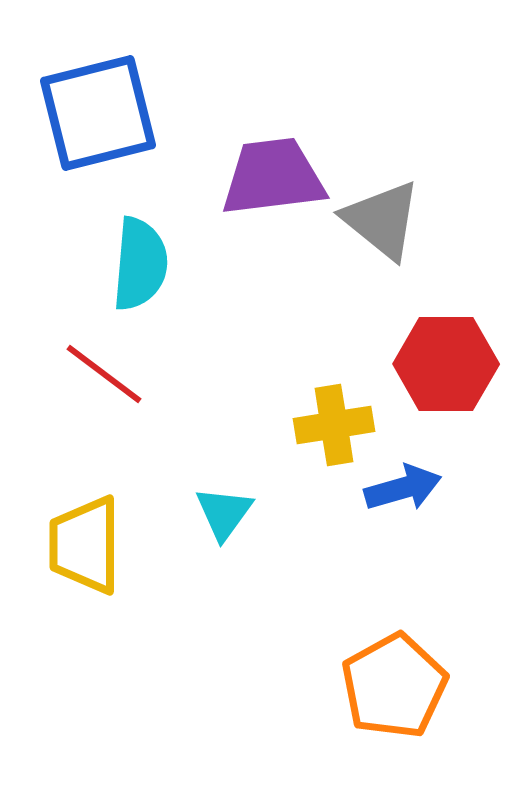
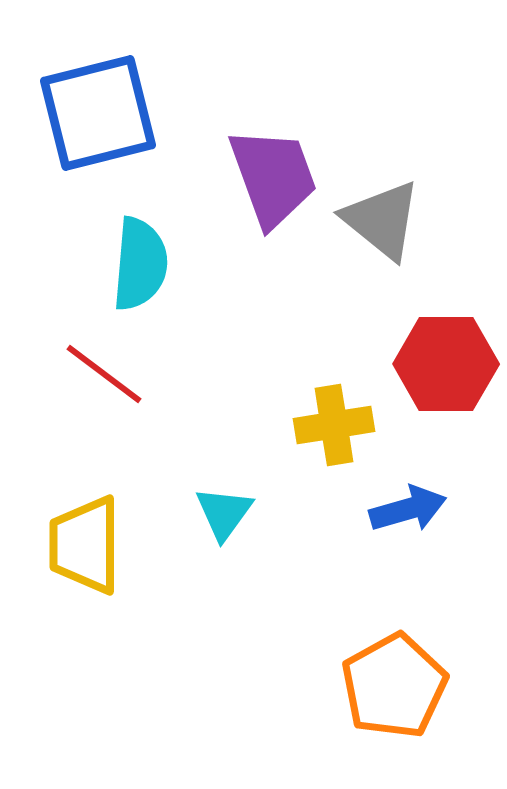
purple trapezoid: rotated 77 degrees clockwise
blue arrow: moved 5 px right, 21 px down
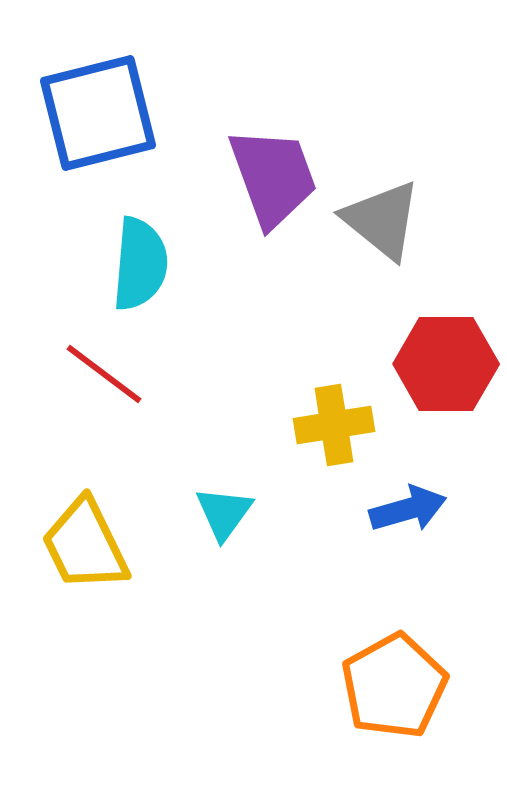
yellow trapezoid: rotated 26 degrees counterclockwise
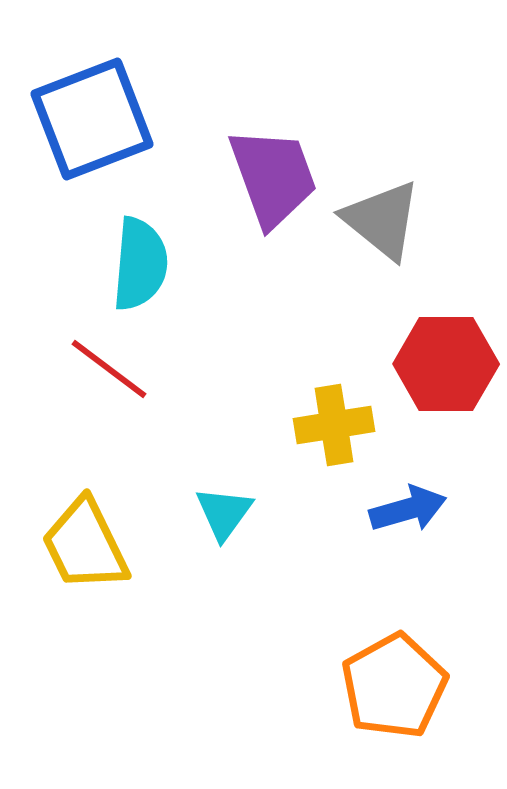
blue square: moved 6 px left, 6 px down; rotated 7 degrees counterclockwise
red line: moved 5 px right, 5 px up
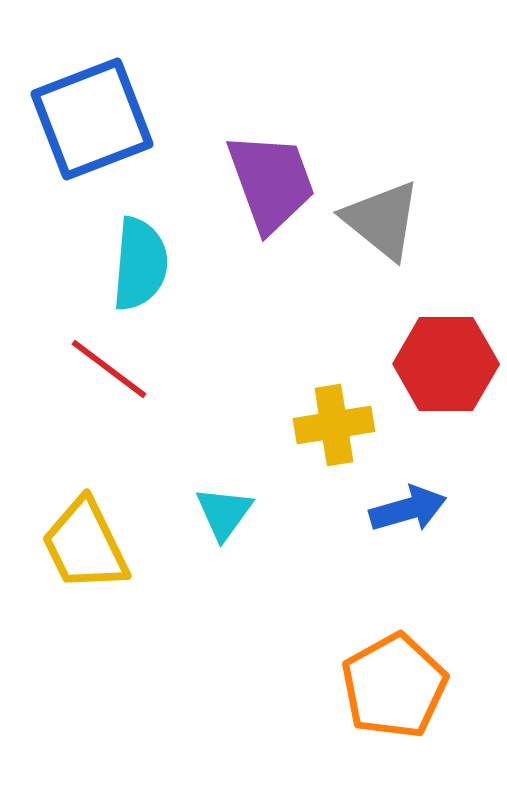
purple trapezoid: moved 2 px left, 5 px down
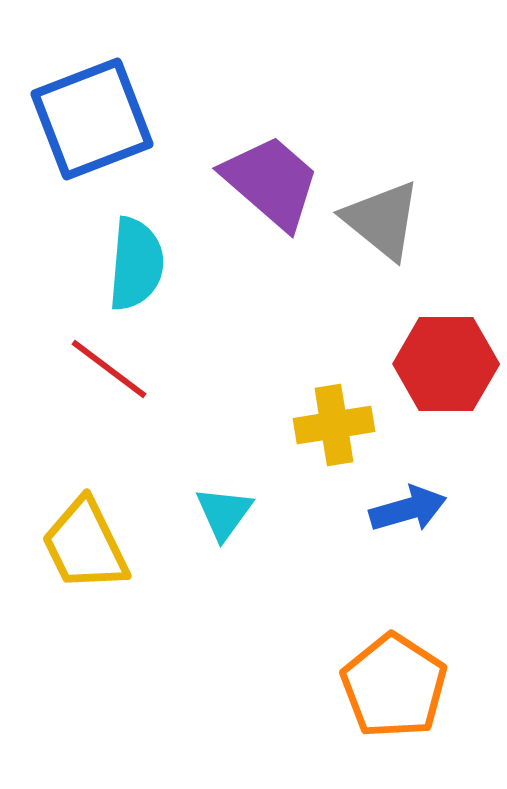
purple trapezoid: rotated 29 degrees counterclockwise
cyan semicircle: moved 4 px left
orange pentagon: rotated 10 degrees counterclockwise
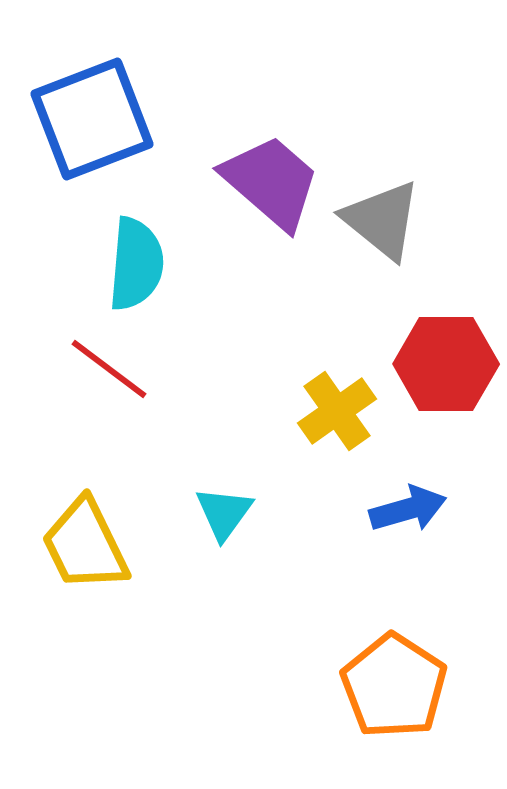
yellow cross: moved 3 px right, 14 px up; rotated 26 degrees counterclockwise
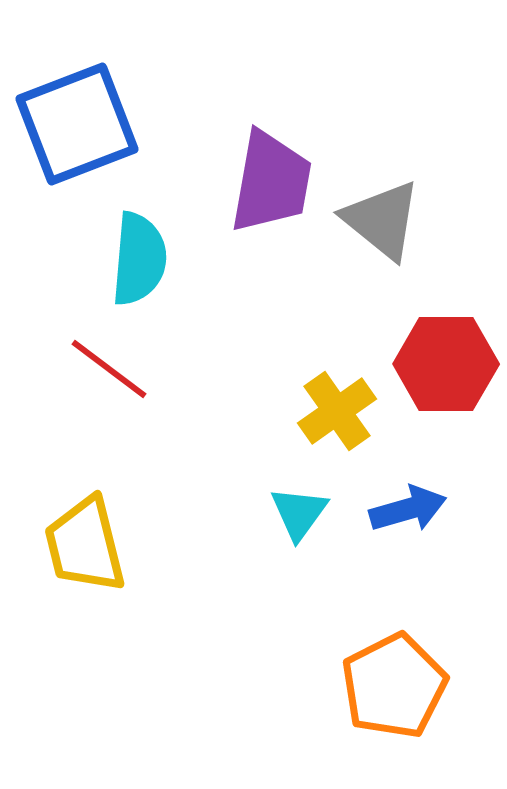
blue square: moved 15 px left, 5 px down
purple trapezoid: rotated 59 degrees clockwise
cyan semicircle: moved 3 px right, 5 px up
cyan triangle: moved 75 px right
yellow trapezoid: rotated 12 degrees clockwise
orange pentagon: rotated 12 degrees clockwise
